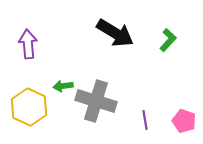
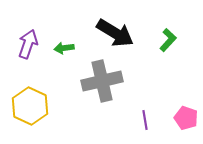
purple arrow: rotated 24 degrees clockwise
green arrow: moved 1 px right, 38 px up
gray cross: moved 6 px right, 20 px up; rotated 30 degrees counterclockwise
yellow hexagon: moved 1 px right, 1 px up
pink pentagon: moved 2 px right, 3 px up
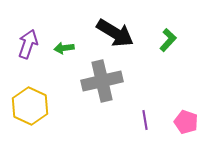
pink pentagon: moved 4 px down
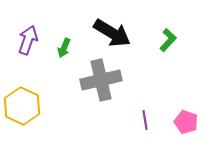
black arrow: moved 3 px left
purple arrow: moved 4 px up
green arrow: rotated 60 degrees counterclockwise
gray cross: moved 1 px left, 1 px up
yellow hexagon: moved 8 px left
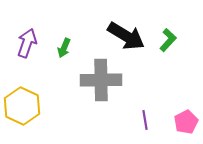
black arrow: moved 14 px right, 3 px down
purple arrow: moved 1 px left, 3 px down
gray cross: rotated 12 degrees clockwise
pink pentagon: rotated 25 degrees clockwise
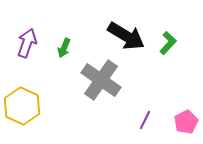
green L-shape: moved 3 px down
gray cross: rotated 36 degrees clockwise
purple line: rotated 36 degrees clockwise
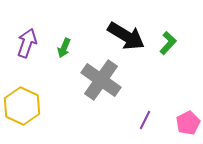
pink pentagon: moved 2 px right, 1 px down
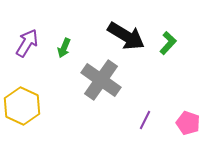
purple arrow: rotated 12 degrees clockwise
pink pentagon: rotated 25 degrees counterclockwise
